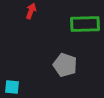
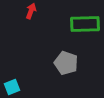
gray pentagon: moved 1 px right, 2 px up
cyan square: rotated 28 degrees counterclockwise
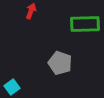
gray pentagon: moved 6 px left
cyan square: rotated 14 degrees counterclockwise
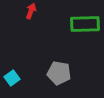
gray pentagon: moved 1 px left, 10 px down; rotated 10 degrees counterclockwise
cyan square: moved 9 px up
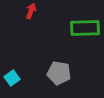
green rectangle: moved 4 px down
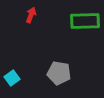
red arrow: moved 4 px down
green rectangle: moved 7 px up
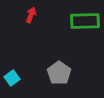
gray pentagon: rotated 25 degrees clockwise
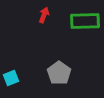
red arrow: moved 13 px right
cyan square: moved 1 px left; rotated 14 degrees clockwise
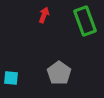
green rectangle: rotated 72 degrees clockwise
cyan square: rotated 28 degrees clockwise
